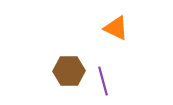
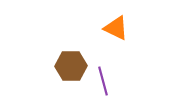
brown hexagon: moved 2 px right, 5 px up
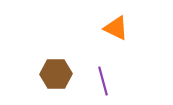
brown hexagon: moved 15 px left, 8 px down
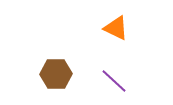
purple line: moved 11 px right; rotated 32 degrees counterclockwise
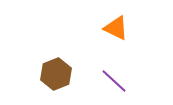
brown hexagon: rotated 20 degrees counterclockwise
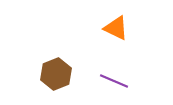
purple line: rotated 20 degrees counterclockwise
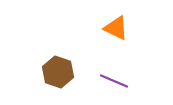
brown hexagon: moved 2 px right, 2 px up; rotated 20 degrees counterclockwise
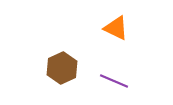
brown hexagon: moved 4 px right, 4 px up; rotated 16 degrees clockwise
